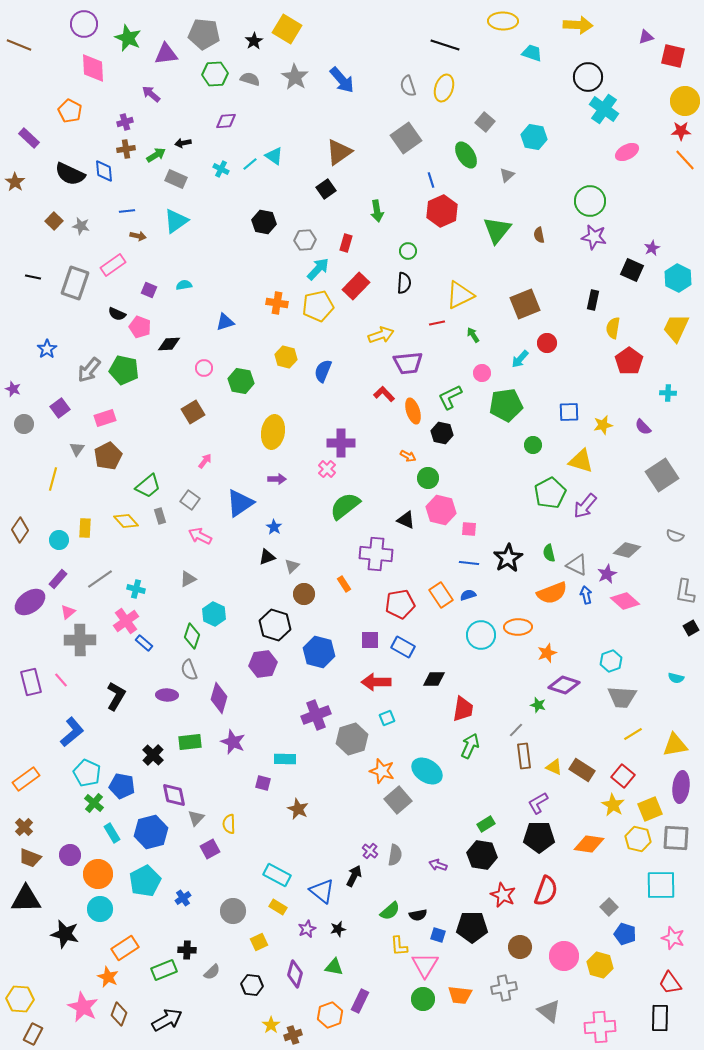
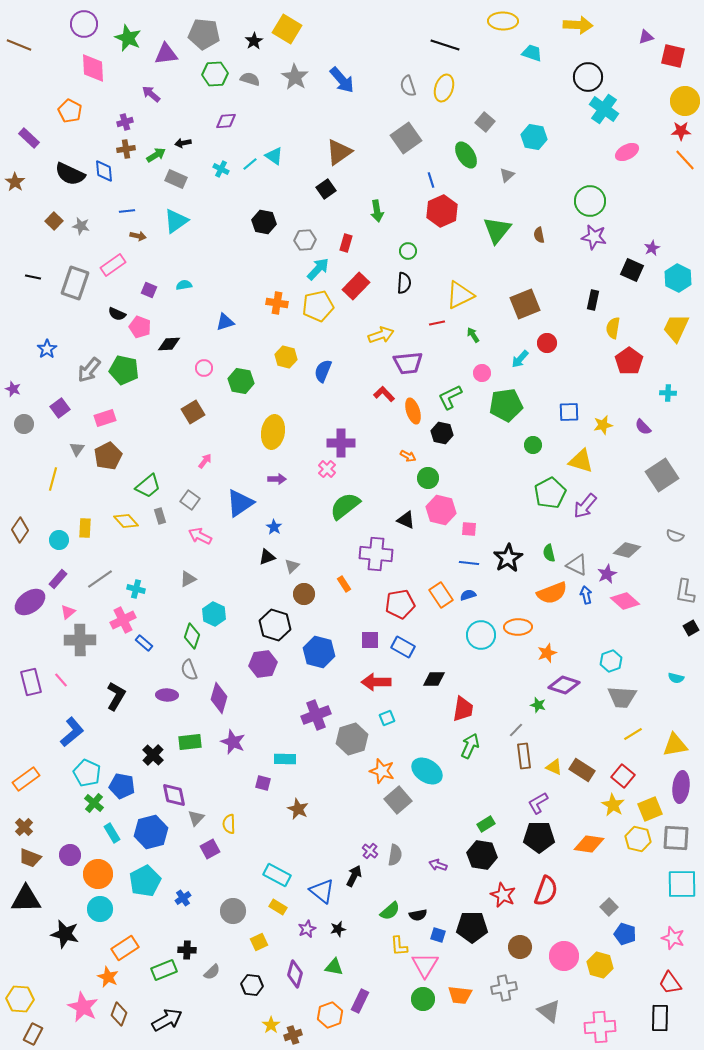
pink cross at (126, 621): moved 3 px left, 1 px up; rotated 10 degrees clockwise
cyan square at (661, 885): moved 21 px right, 1 px up
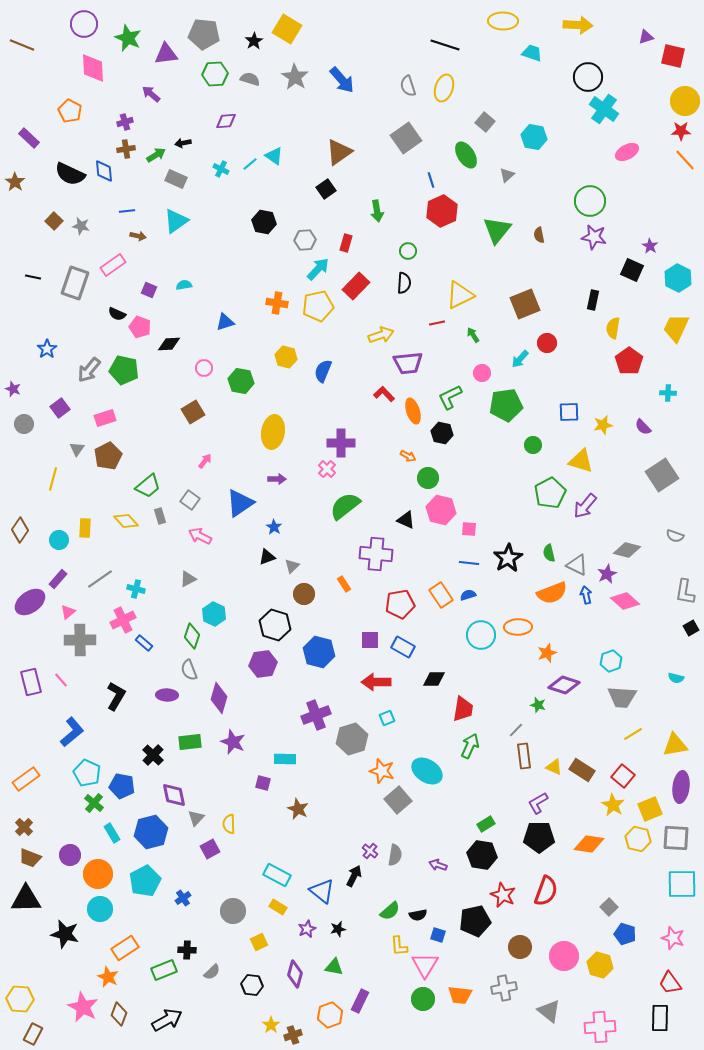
brown line at (19, 45): moved 3 px right
purple star at (652, 248): moved 2 px left, 2 px up; rotated 14 degrees counterclockwise
black pentagon at (472, 927): moved 3 px right, 6 px up; rotated 12 degrees counterclockwise
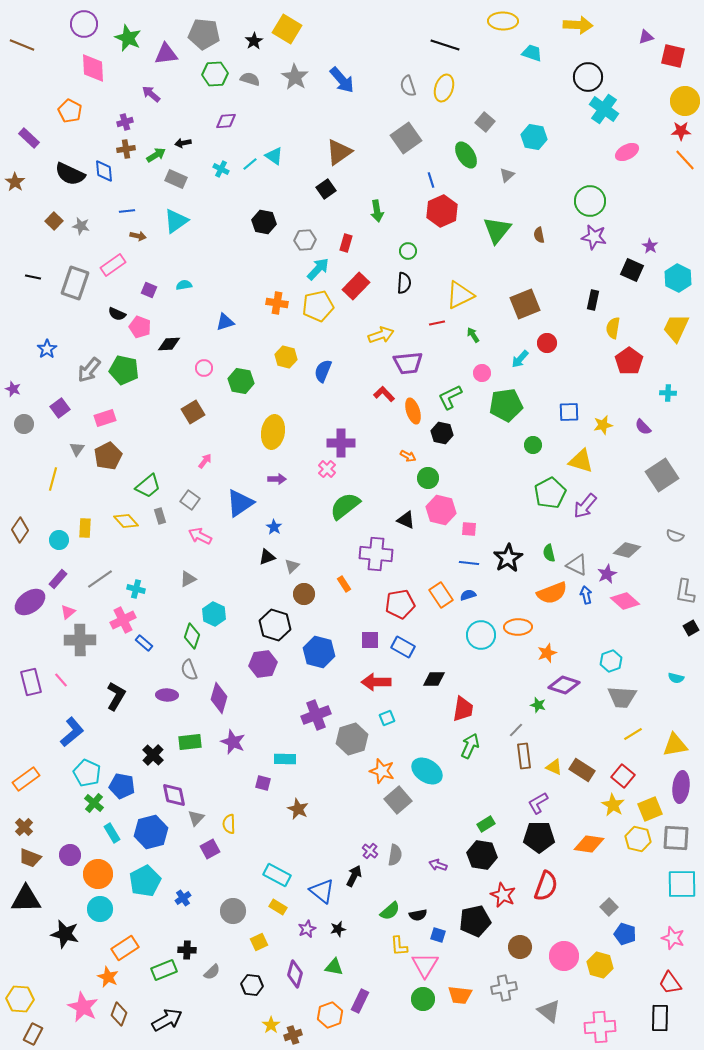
red semicircle at (546, 891): moved 5 px up
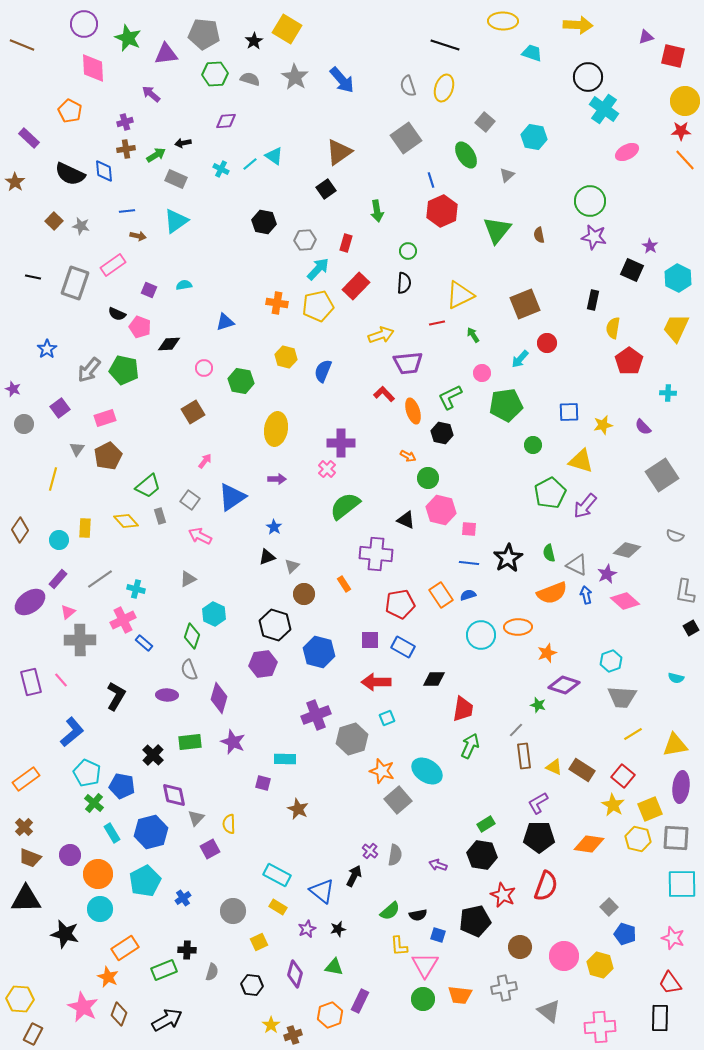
yellow ellipse at (273, 432): moved 3 px right, 3 px up
blue triangle at (240, 503): moved 8 px left, 6 px up
gray semicircle at (212, 972): rotated 30 degrees counterclockwise
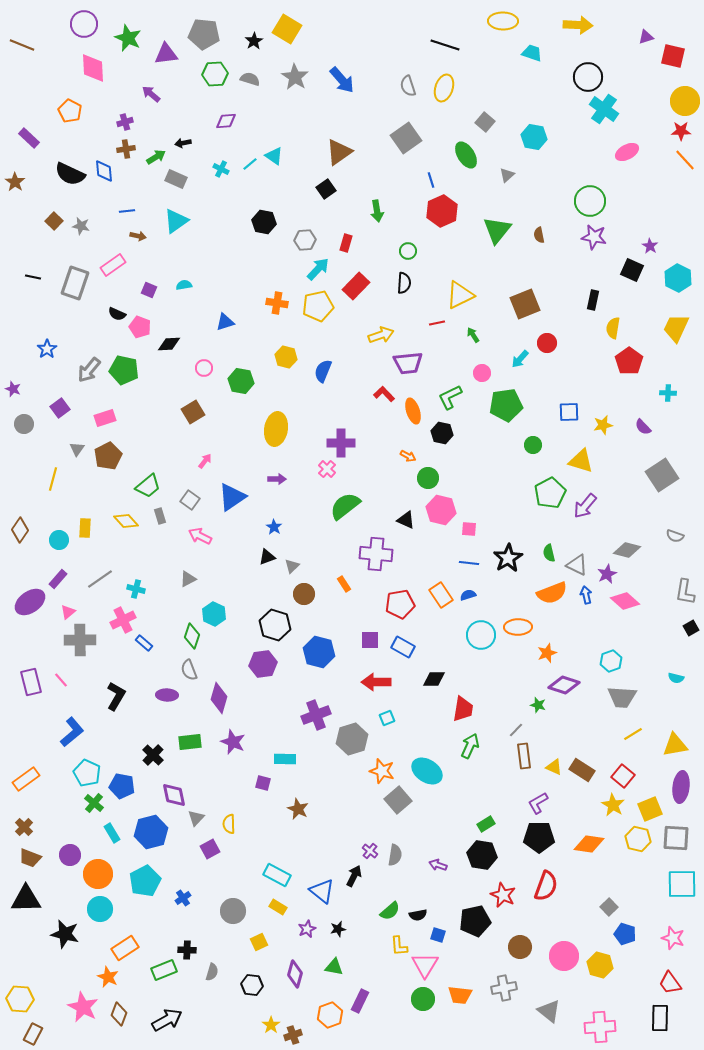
green arrow at (156, 155): moved 2 px down
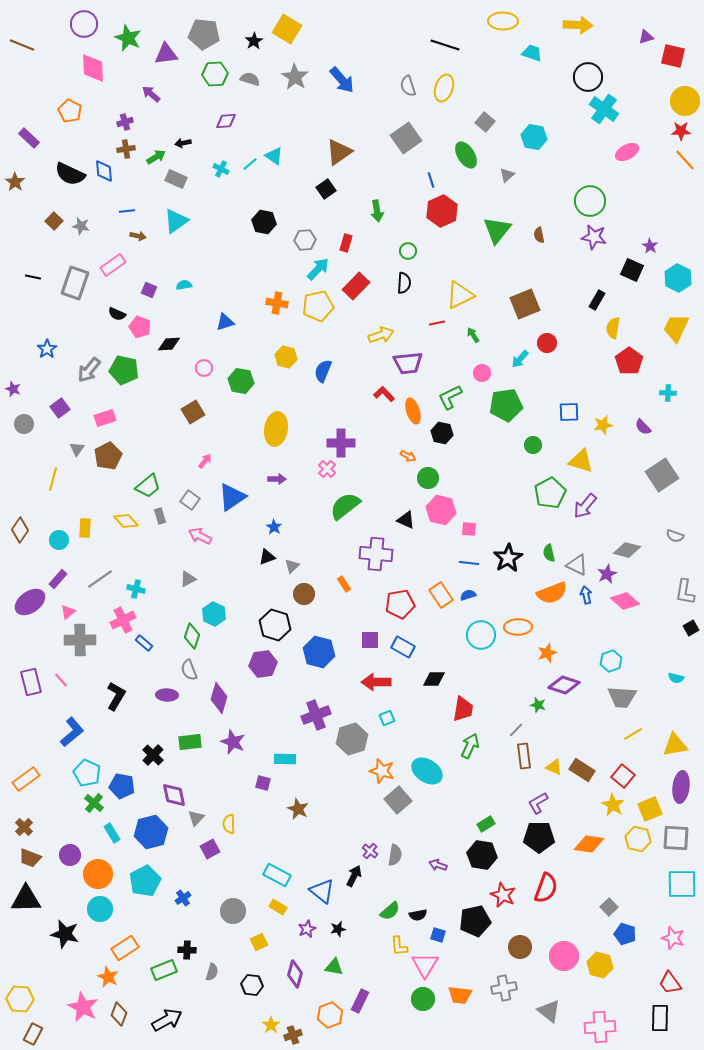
black rectangle at (593, 300): moved 4 px right; rotated 18 degrees clockwise
red semicircle at (546, 886): moved 2 px down
